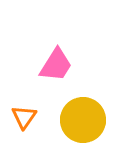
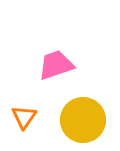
pink trapezoid: rotated 141 degrees counterclockwise
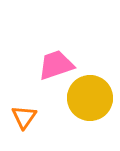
yellow circle: moved 7 px right, 22 px up
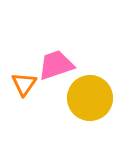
orange triangle: moved 33 px up
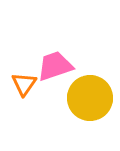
pink trapezoid: moved 1 px left, 1 px down
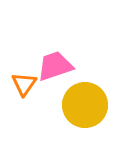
yellow circle: moved 5 px left, 7 px down
